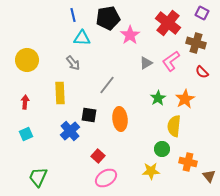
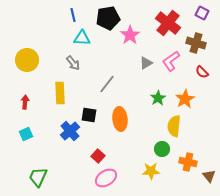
gray line: moved 1 px up
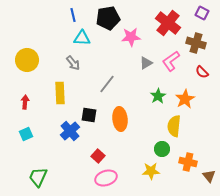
pink star: moved 1 px right, 2 px down; rotated 30 degrees clockwise
green star: moved 2 px up
pink ellipse: rotated 15 degrees clockwise
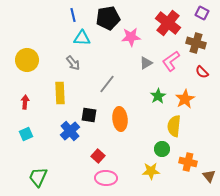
pink ellipse: rotated 20 degrees clockwise
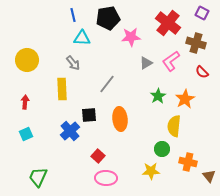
yellow rectangle: moved 2 px right, 4 px up
black square: rotated 14 degrees counterclockwise
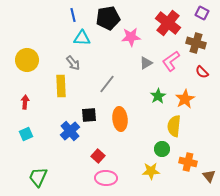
yellow rectangle: moved 1 px left, 3 px up
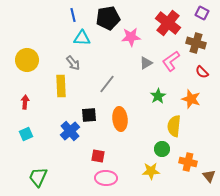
orange star: moved 6 px right; rotated 24 degrees counterclockwise
red square: rotated 32 degrees counterclockwise
